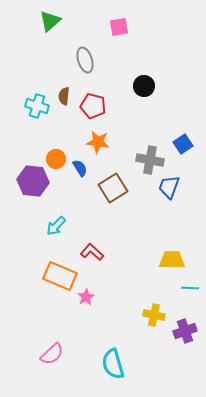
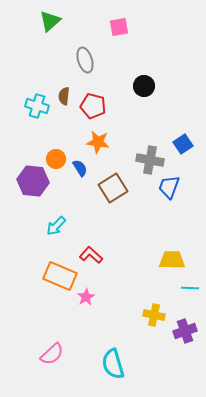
red L-shape: moved 1 px left, 3 px down
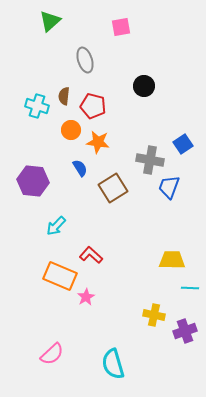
pink square: moved 2 px right
orange circle: moved 15 px right, 29 px up
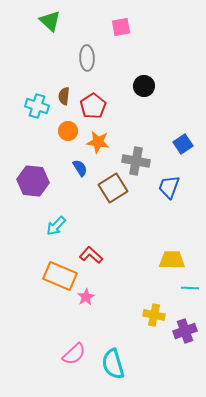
green triangle: rotated 35 degrees counterclockwise
gray ellipse: moved 2 px right, 2 px up; rotated 15 degrees clockwise
red pentagon: rotated 25 degrees clockwise
orange circle: moved 3 px left, 1 px down
gray cross: moved 14 px left, 1 px down
pink semicircle: moved 22 px right
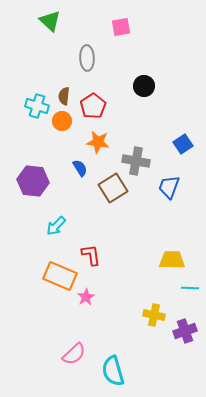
orange circle: moved 6 px left, 10 px up
red L-shape: rotated 40 degrees clockwise
cyan semicircle: moved 7 px down
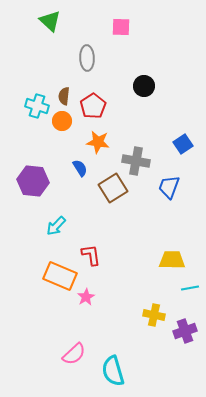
pink square: rotated 12 degrees clockwise
cyan line: rotated 12 degrees counterclockwise
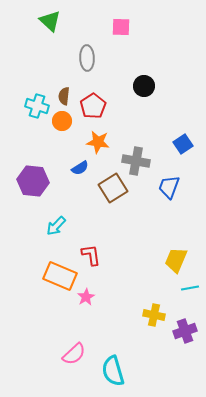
blue semicircle: rotated 90 degrees clockwise
yellow trapezoid: moved 4 px right; rotated 68 degrees counterclockwise
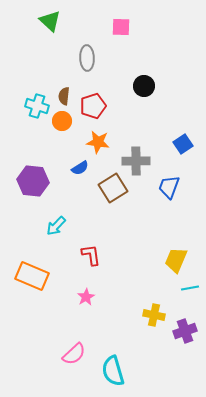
red pentagon: rotated 15 degrees clockwise
gray cross: rotated 12 degrees counterclockwise
orange rectangle: moved 28 px left
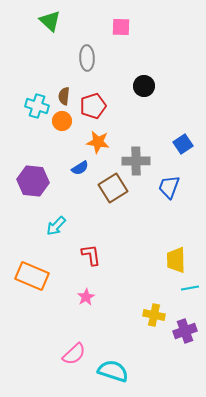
yellow trapezoid: rotated 24 degrees counterclockwise
cyan semicircle: rotated 124 degrees clockwise
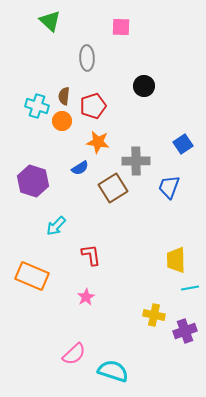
purple hexagon: rotated 12 degrees clockwise
